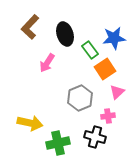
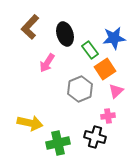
pink triangle: moved 1 px left, 1 px up
gray hexagon: moved 9 px up
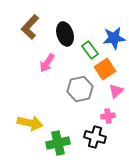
gray hexagon: rotated 10 degrees clockwise
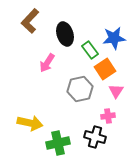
brown L-shape: moved 6 px up
pink triangle: rotated 14 degrees counterclockwise
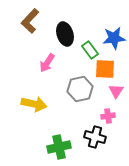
orange square: rotated 35 degrees clockwise
yellow arrow: moved 4 px right, 19 px up
green cross: moved 1 px right, 4 px down
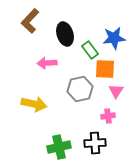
pink arrow: rotated 54 degrees clockwise
black cross: moved 6 px down; rotated 20 degrees counterclockwise
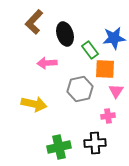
brown L-shape: moved 4 px right, 1 px down
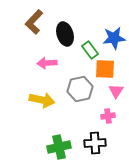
yellow arrow: moved 8 px right, 4 px up
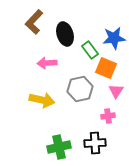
orange square: moved 1 px right, 1 px up; rotated 20 degrees clockwise
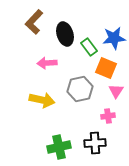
green rectangle: moved 1 px left, 3 px up
